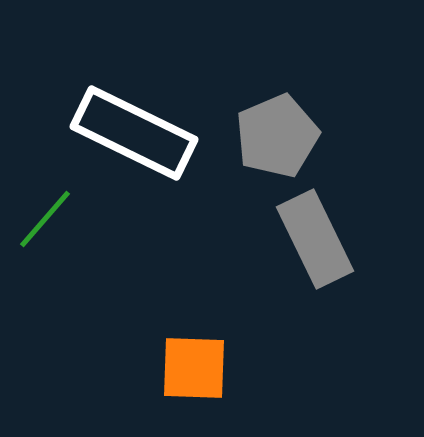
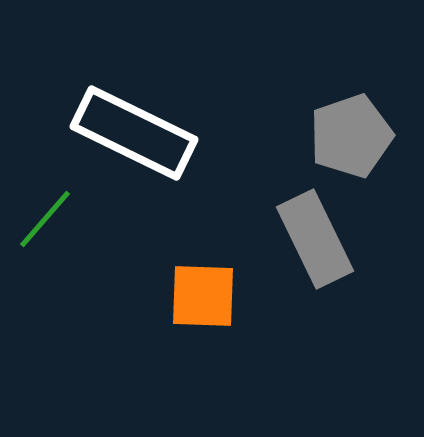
gray pentagon: moved 74 px right; rotated 4 degrees clockwise
orange square: moved 9 px right, 72 px up
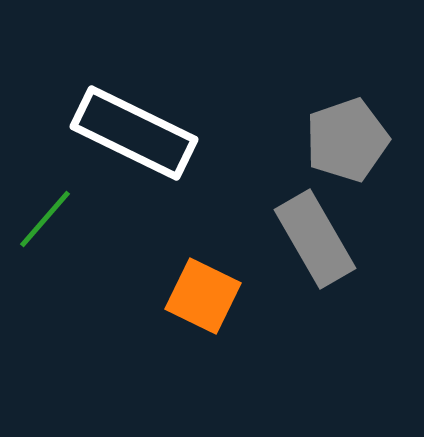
gray pentagon: moved 4 px left, 4 px down
gray rectangle: rotated 4 degrees counterclockwise
orange square: rotated 24 degrees clockwise
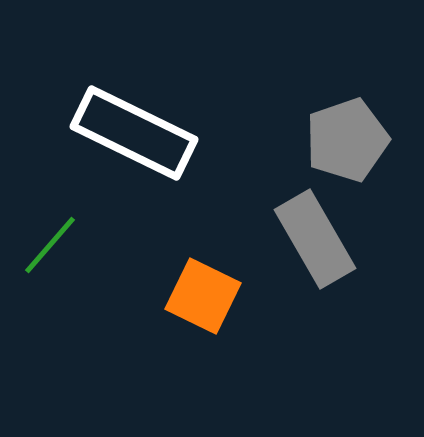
green line: moved 5 px right, 26 px down
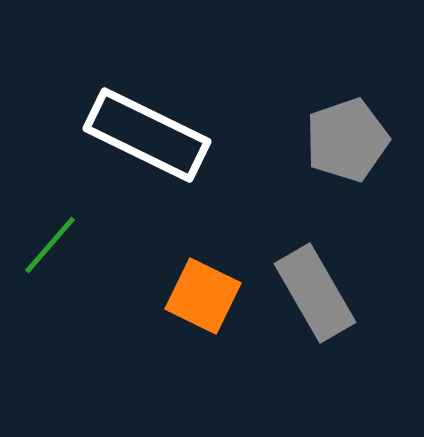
white rectangle: moved 13 px right, 2 px down
gray rectangle: moved 54 px down
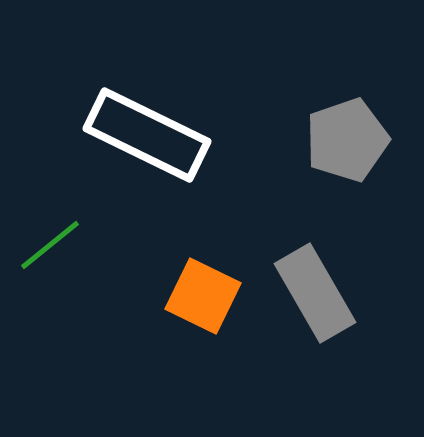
green line: rotated 10 degrees clockwise
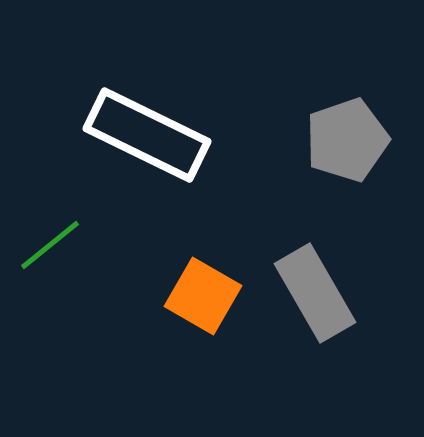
orange square: rotated 4 degrees clockwise
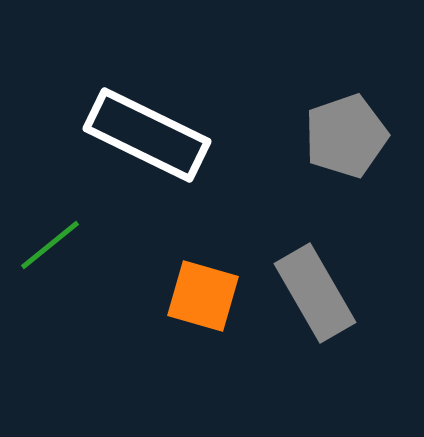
gray pentagon: moved 1 px left, 4 px up
orange square: rotated 14 degrees counterclockwise
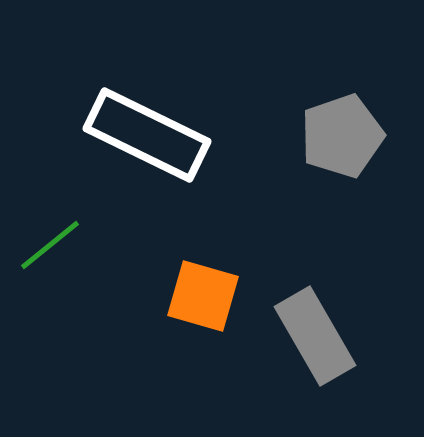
gray pentagon: moved 4 px left
gray rectangle: moved 43 px down
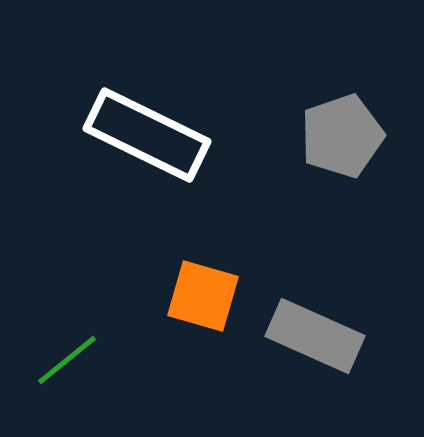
green line: moved 17 px right, 115 px down
gray rectangle: rotated 36 degrees counterclockwise
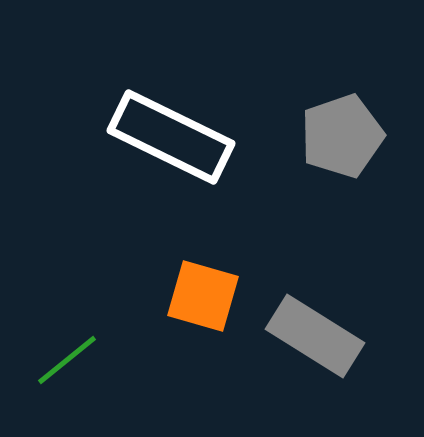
white rectangle: moved 24 px right, 2 px down
gray rectangle: rotated 8 degrees clockwise
